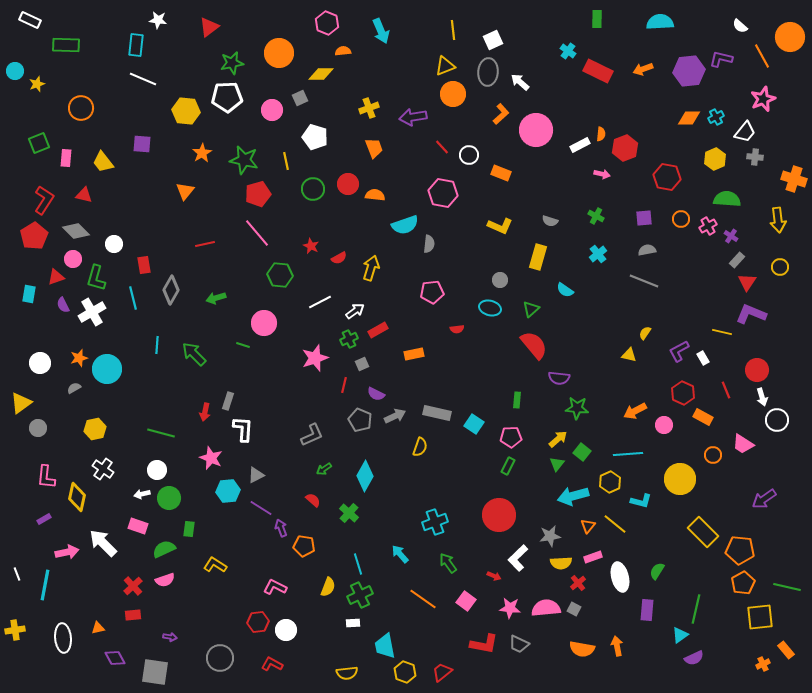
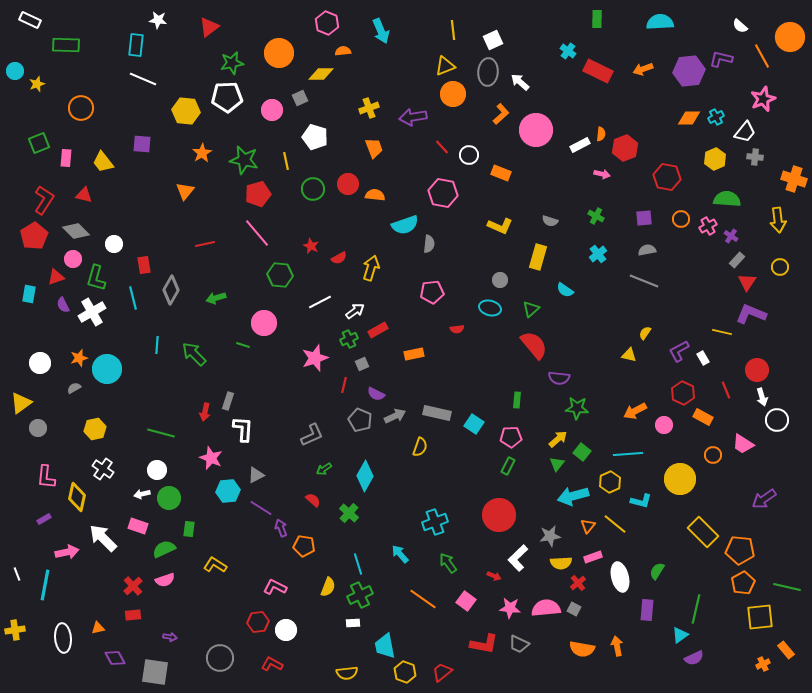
white arrow at (103, 543): moved 5 px up
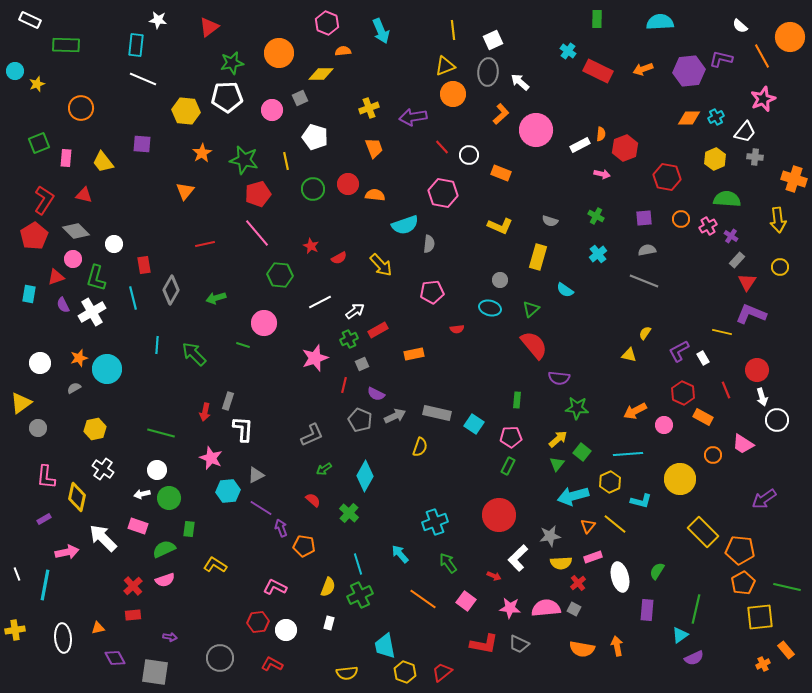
yellow arrow at (371, 268): moved 10 px right, 3 px up; rotated 120 degrees clockwise
white rectangle at (353, 623): moved 24 px left; rotated 72 degrees counterclockwise
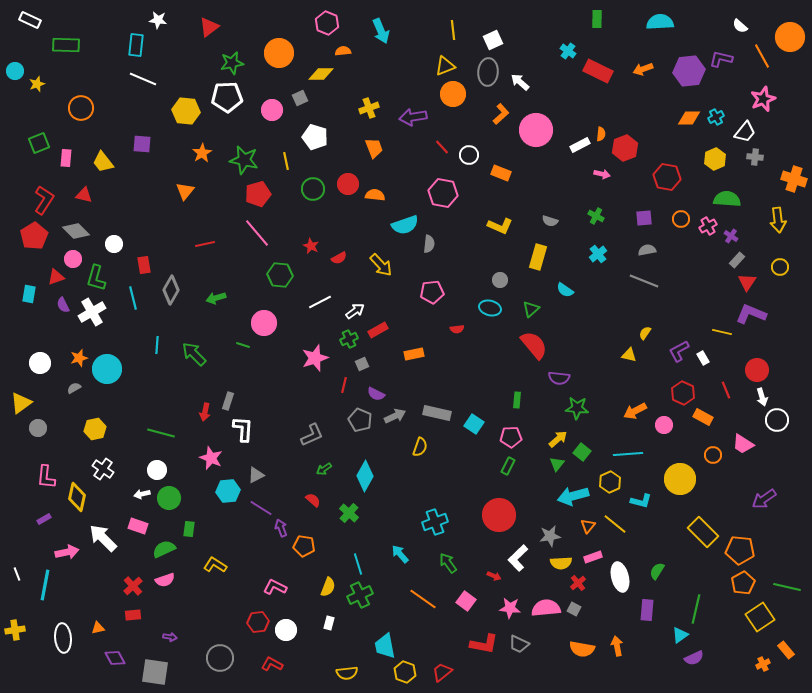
yellow square at (760, 617): rotated 28 degrees counterclockwise
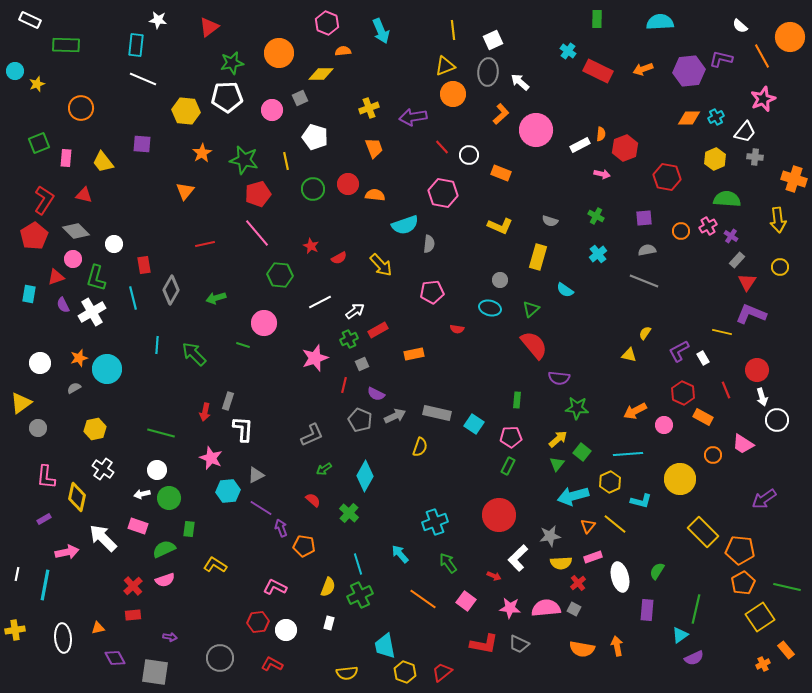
orange circle at (681, 219): moved 12 px down
red semicircle at (457, 329): rotated 16 degrees clockwise
white line at (17, 574): rotated 32 degrees clockwise
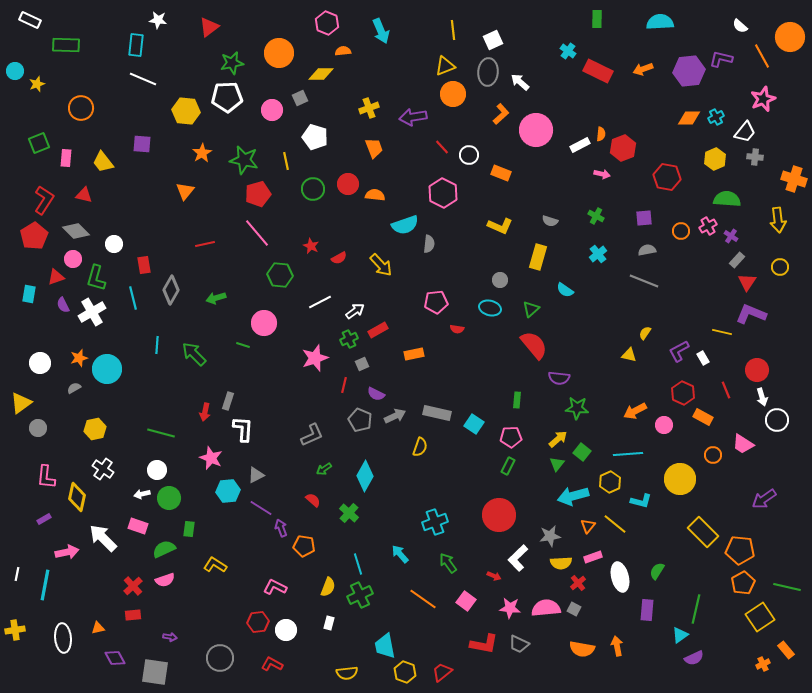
red hexagon at (625, 148): moved 2 px left
pink hexagon at (443, 193): rotated 16 degrees clockwise
pink pentagon at (432, 292): moved 4 px right, 10 px down
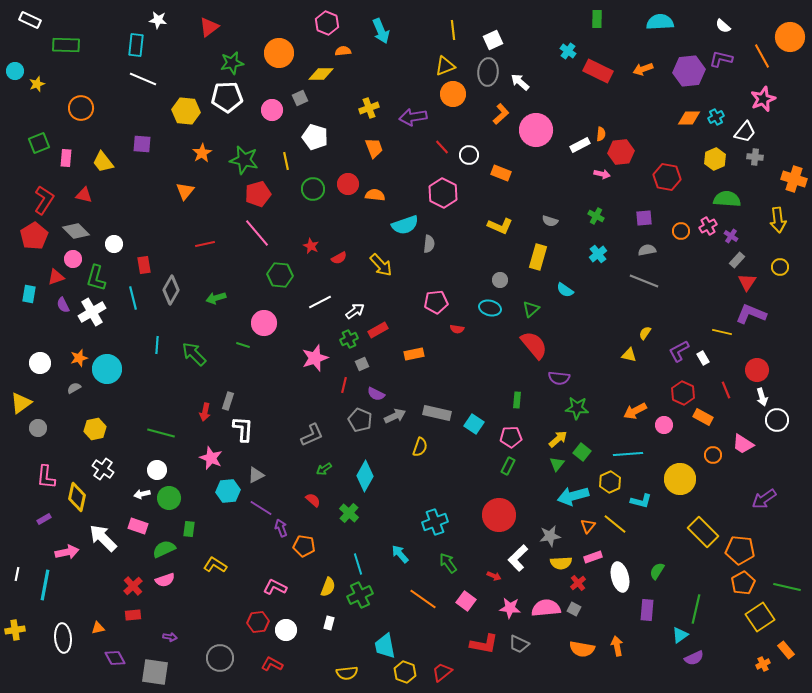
white semicircle at (740, 26): moved 17 px left
red hexagon at (623, 148): moved 2 px left, 4 px down; rotated 15 degrees clockwise
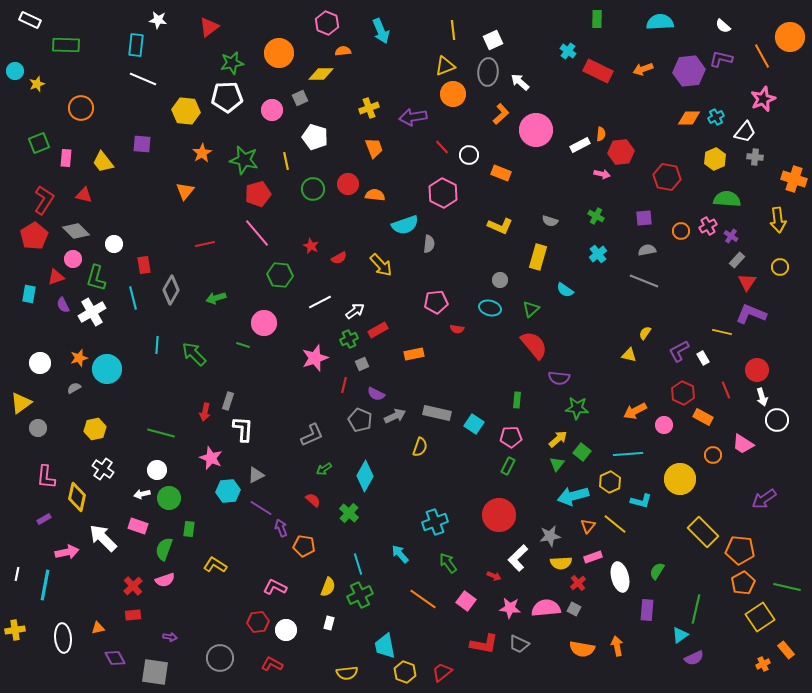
green semicircle at (164, 549): rotated 45 degrees counterclockwise
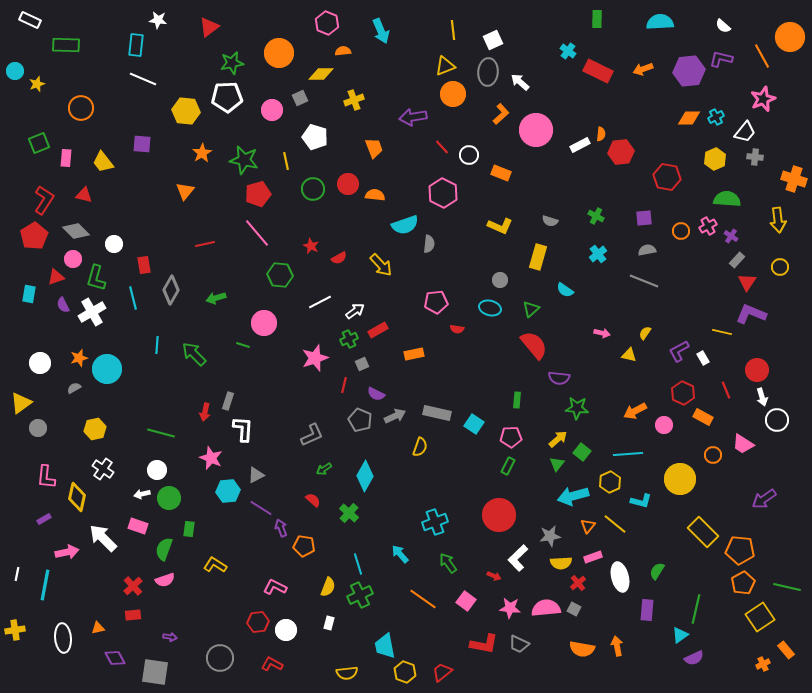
yellow cross at (369, 108): moved 15 px left, 8 px up
pink arrow at (602, 174): moved 159 px down
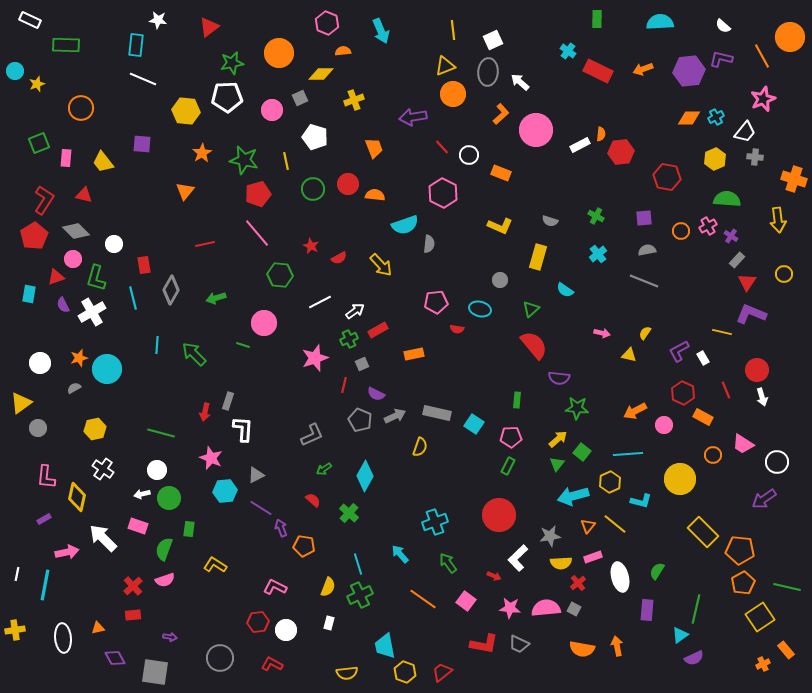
yellow circle at (780, 267): moved 4 px right, 7 px down
cyan ellipse at (490, 308): moved 10 px left, 1 px down
white circle at (777, 420): moved 42 px down
cyan hexagon at (228, 491): moved 3 px left
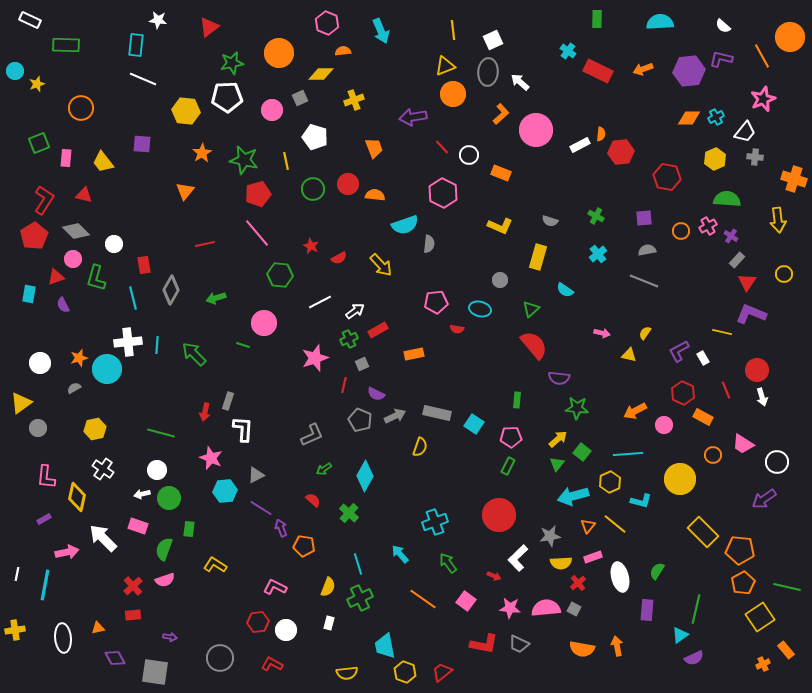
white cross at (92, 312): moved 36 px right, 30 px down; rotated 24 degrees clockwise
green cross at (360, 595): moved 3 px down
